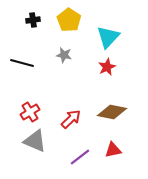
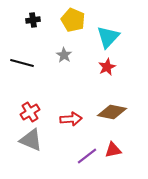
yellow pentagon: moved 4 px right; rotated 10 degrees counterclockwise
gray star: rotated 21 degrees clockwise
red arrow: rotated 40 degrees clockwise
gray triangle: moved 4 px left, 1 px up
purple line: moved 7 px right, 1 px up
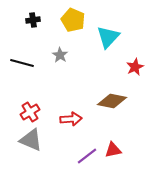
gray star: moved 4 px left
red star: moved 28 px right
brown diamond: moved 11 px up
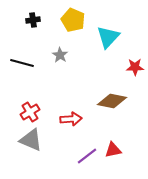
red star: rotated 24 degrees clockwise
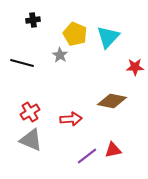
yellow pentagon: moved 2 px right, 14 px down
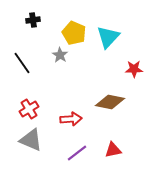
yellow pentagon: moved 1 px left, 1 px up
black line: rotated 40 degrees clockwise
red star: moved 1 px left, 2 px down
brown diamond: moved 2 px left, 1 px down
red cross: moved 1 px left, 3 px up
purple line: moved 10 px left, 3 px up
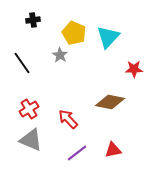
red arrow: moved 3 px left; rotated 130 degrees counterclockwise
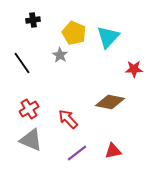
red triangle: moved 1 px down
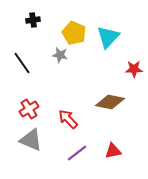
gray star: rotated 21 degrees counterclockwise
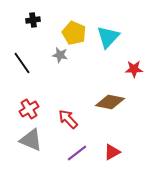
red triangle: moved 1 px left, 1 px down; rotated 18 degrees counterclockwise
